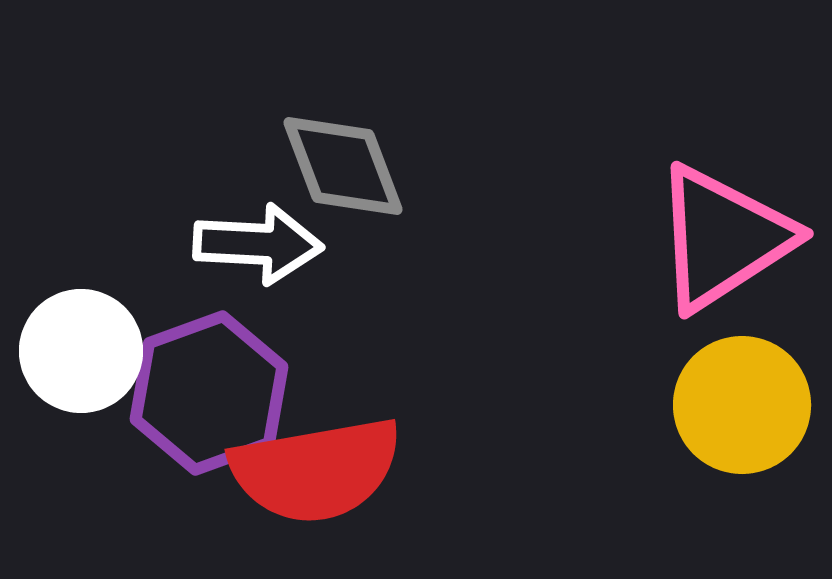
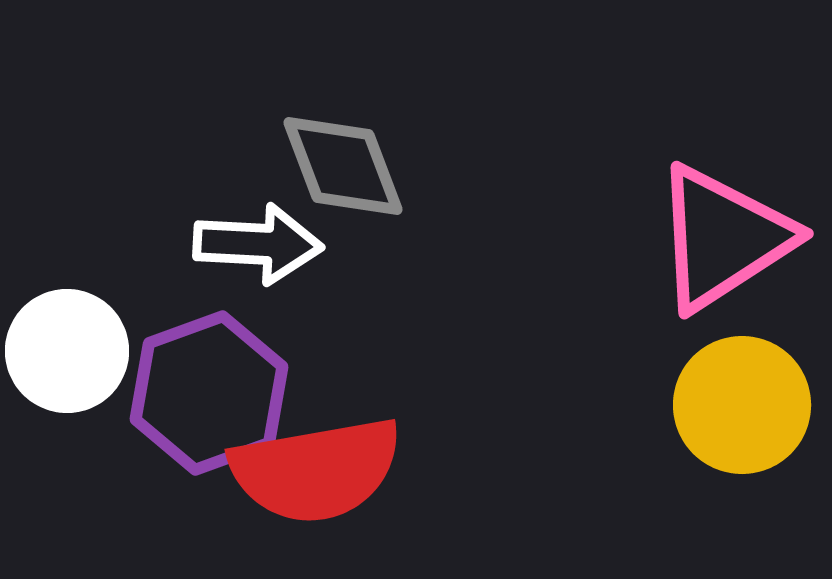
white circle: moved 14 px left
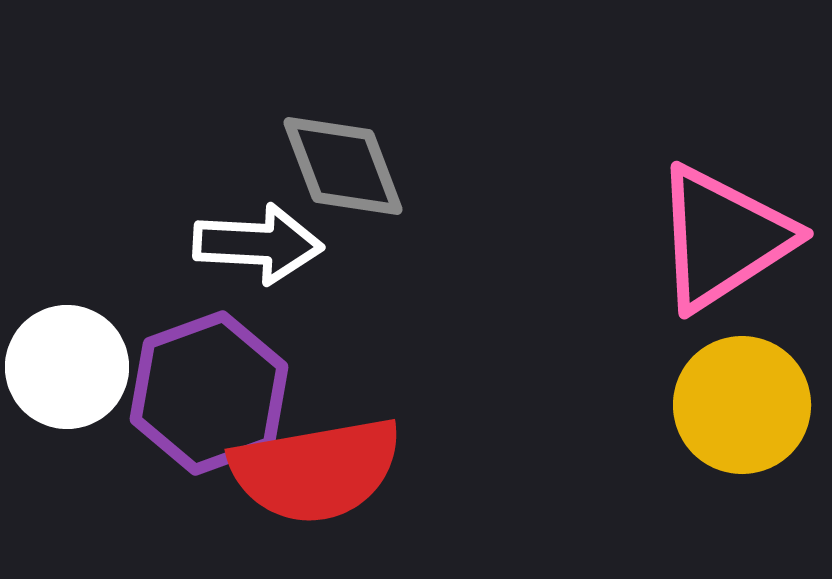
white circle: moved 16 px down
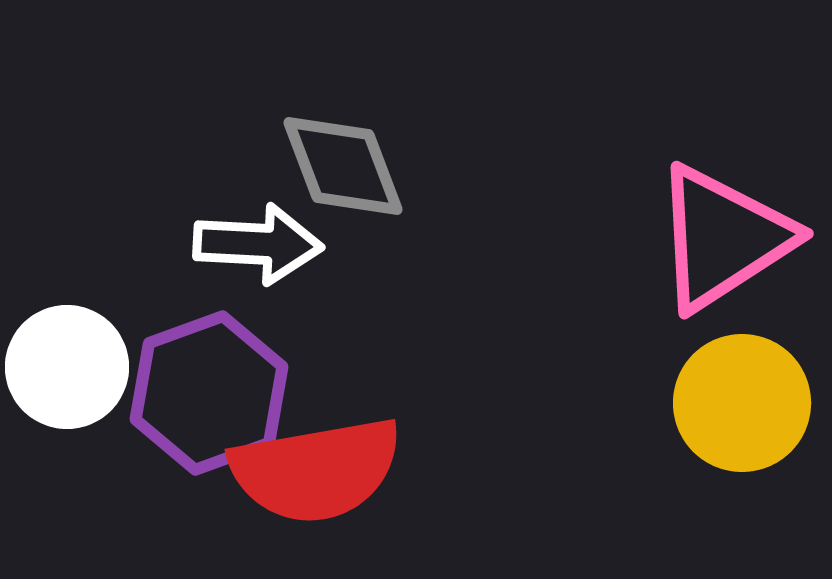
yellow circle: moved 2 px up
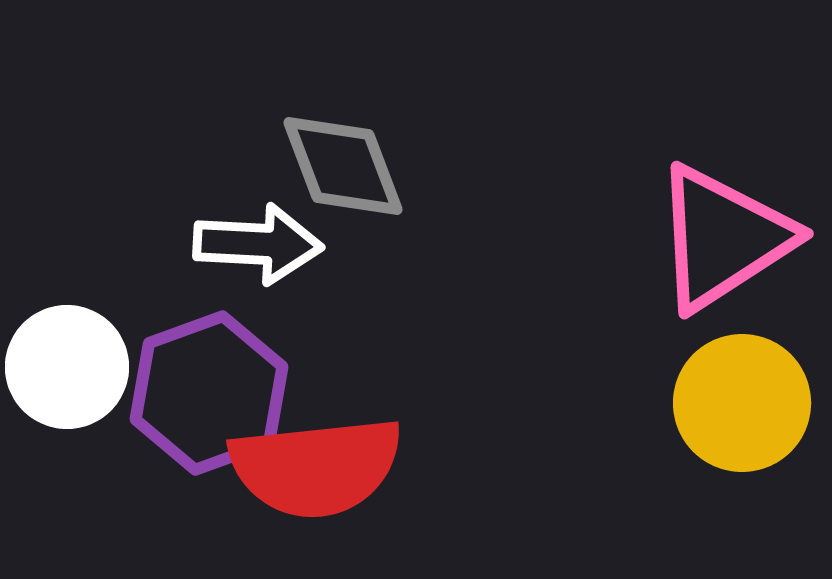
red semicircle: moved 3 px up; rotated 4 degrees clockwise
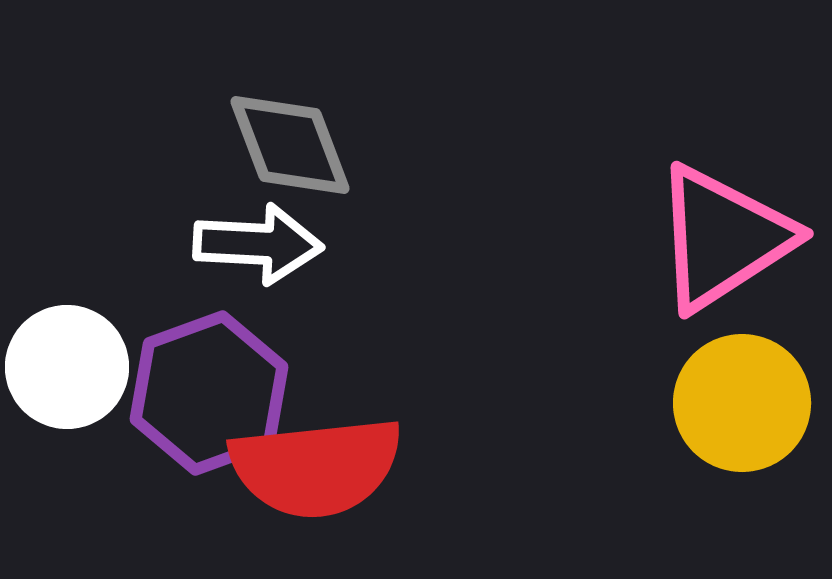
gray diamond: moved 53 px left, 21 px up
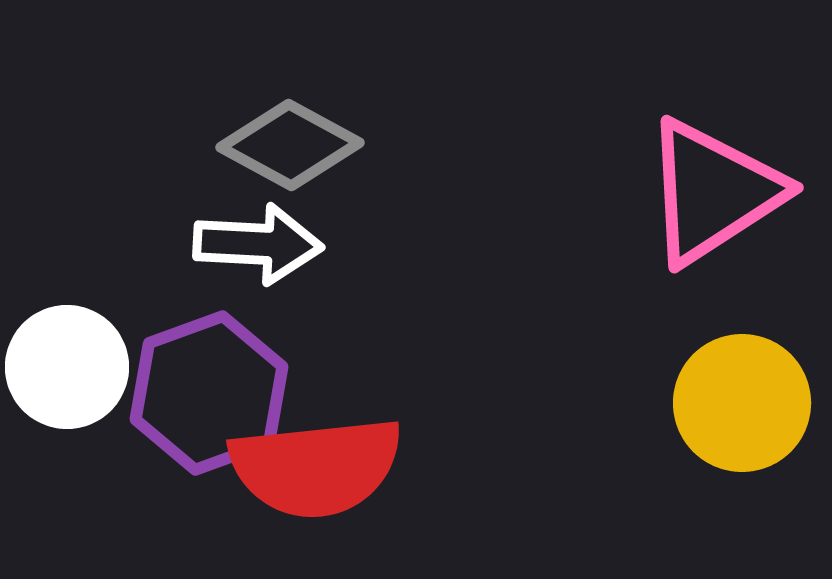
gray diamond: rotated 41 degrees counterclockwise
pink triangle: moved 10 px left, 46 px up
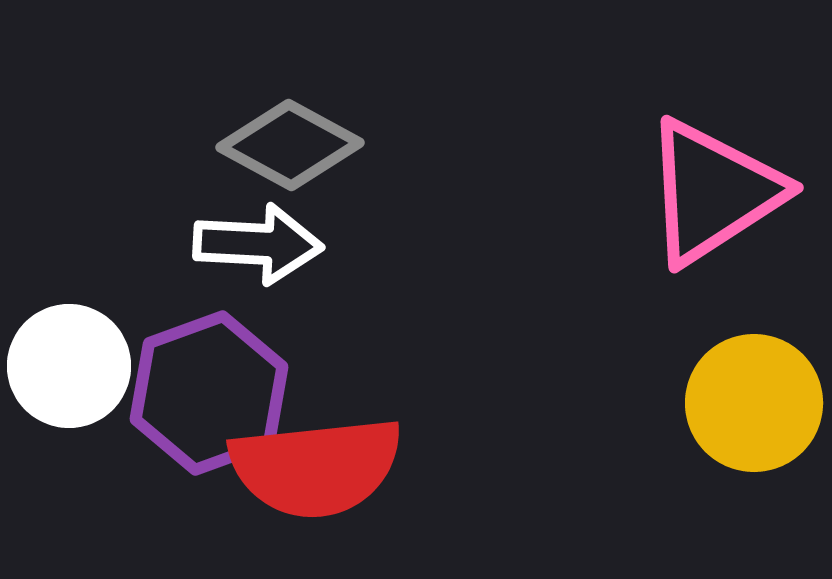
white circle: moved 2 px right, 1 px up
yellow circle: moved 12 px right
